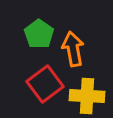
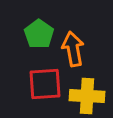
red square: rotated 33 degrees clockwise
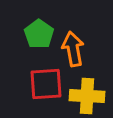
red square: moved 1 px right
